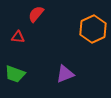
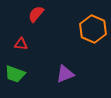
orange hexagon: rotated 12 degrees counterclockwise
red triangle: moved 3 px right, 7 px down
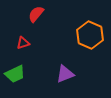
orange hexagon: moved 3 px left, 6 px down
red triangle: moved 2 px right, 1 px up; rotated 24 degrees counterclockwise
green trapezoid: rotated 45 degrees counterclockwise
